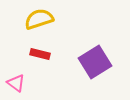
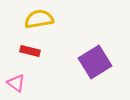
yellow semicircle: rotated 8 degrees clockwise
red rectangle: moved 10 px left, 3 px up
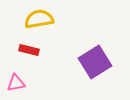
red rectangle: moved 1 px left, 1 px up
pink triangle: rotated 48 degrees counterclockwise
